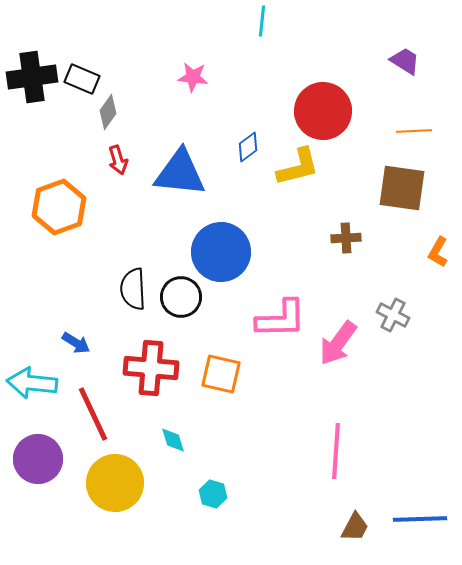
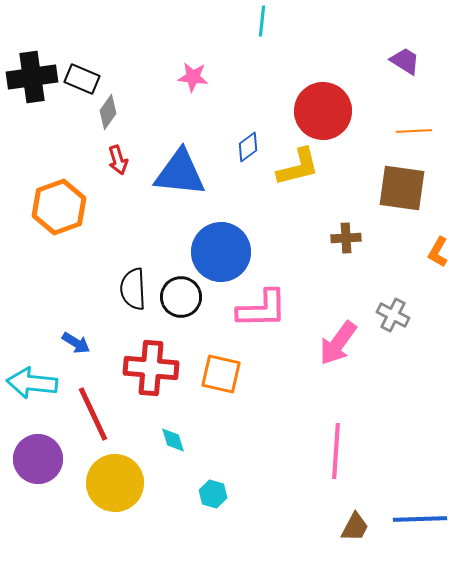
pink L-shape: moved 19 px left, 10 px up
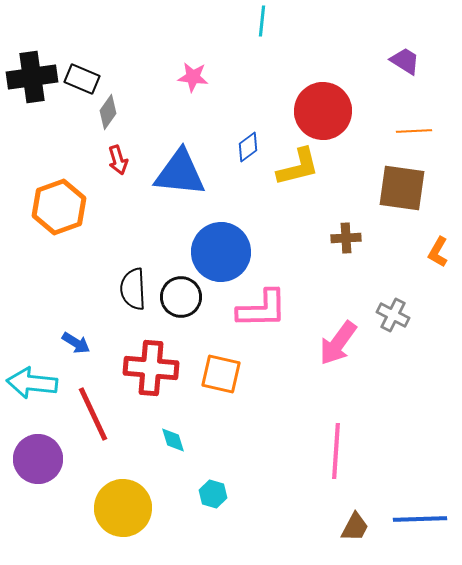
yellow circle: moved 8 px right, 25 px down
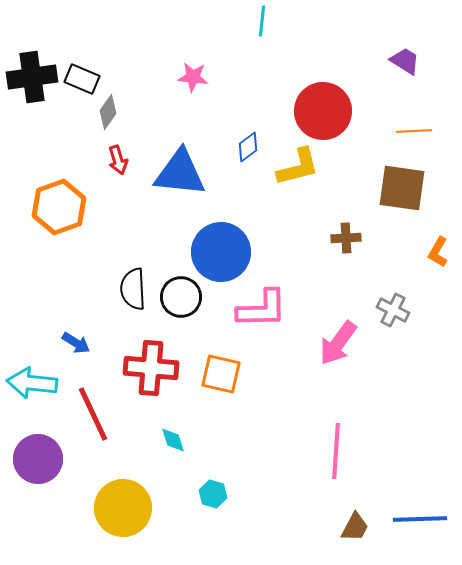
gray cross: moved 5 px up
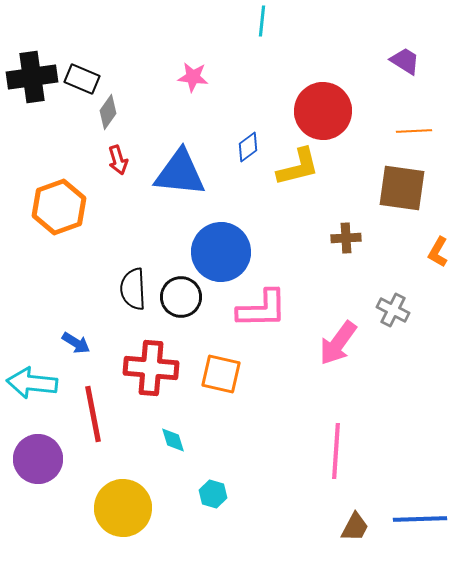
red line: rotated 14 degrees clockwise
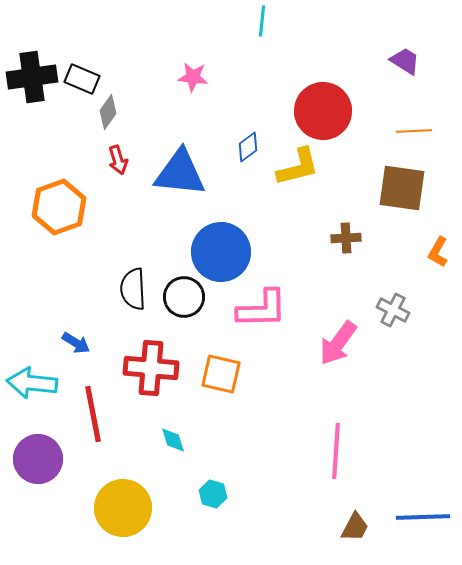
black circle: moved 3 px right
blue line: moved 3 px right, 2 px up
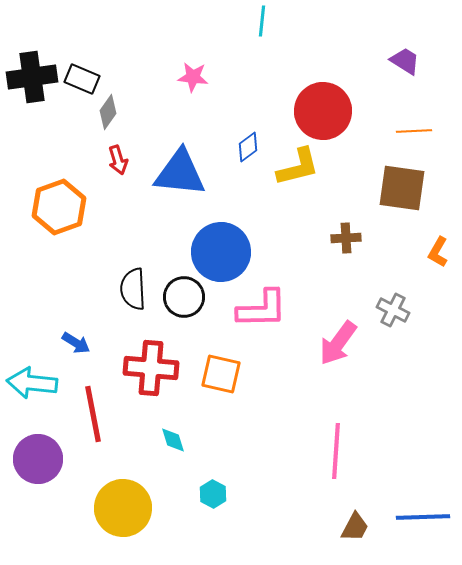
cyan hexagon: rotated 12 degrees clockwise
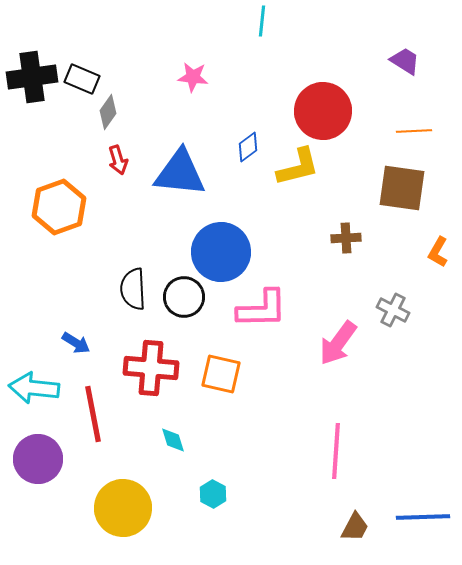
cyan arrow: moved 2 px right, 5 px down
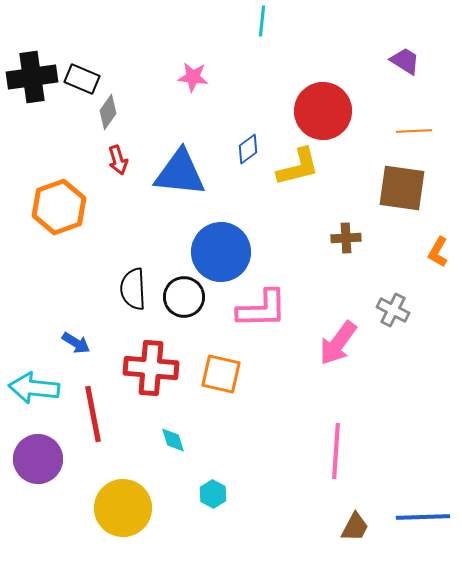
blue diamond: moved 2 px down
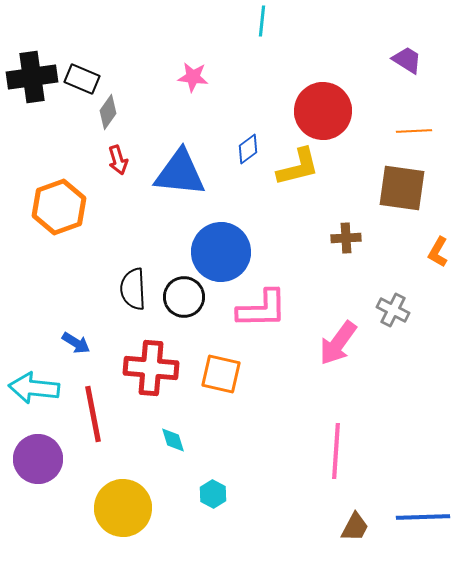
purple trapezoid: moved 2 px right, 1 px up
